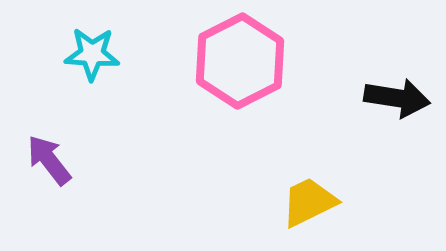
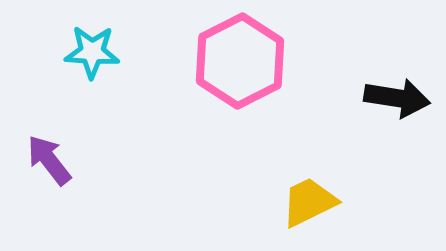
cyan star: moved 2 px up
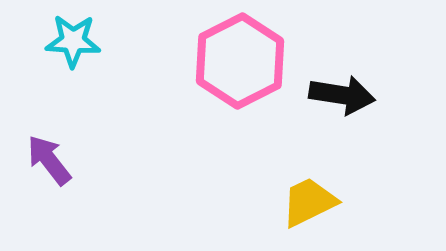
cyan star: moved 19 px left, 11 px up
black arrow: moved 55 px left, 3 px up
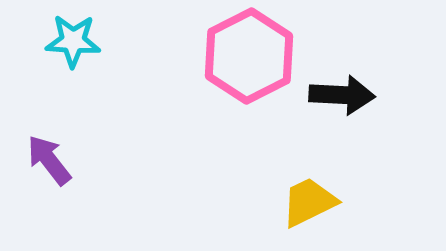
pink hexagon: moved 9 px right, 5 px up
black arrow: rotated 6 degrees counterclockwise
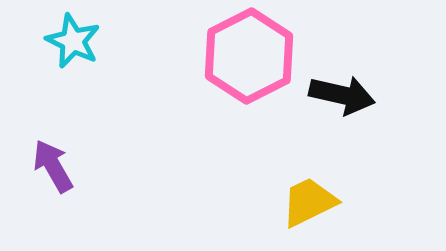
cyan star: rotated 22 degrees clockwise
black arrow: rotated 10 degrees clockwise
purple arrow: moved 4 px right, 6 px down; rotated 8 degrees clockwise
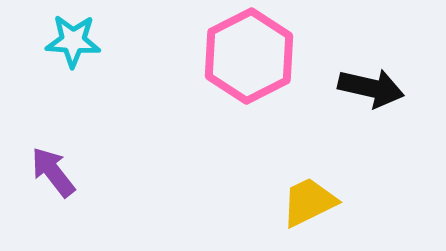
cyan star: rotated 22 degrees counterclockwise
black arrow: moved 29 px right, 7 px up
purple arrow: moved 6 px down; rotated 8 degrees counterclockwise
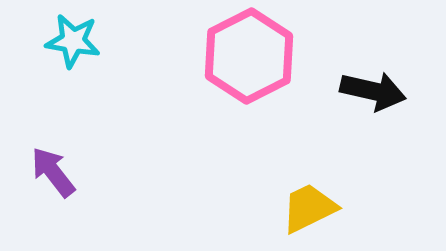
cyan star: rotated 6 degrees clockwise
black arrow: moved 2 px right, 3 px down
yellow trapezoid: moved 6 px down
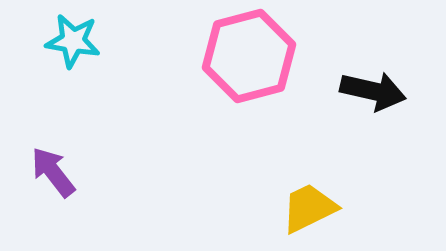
pink hexagon: rotated 12 degrees clockwise
